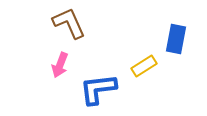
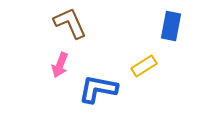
brown L-shape: moved 1 px right
blue rectangle: moved 5 px left, 13 px up
blue L-shape: rotated 18 degrees clockwise
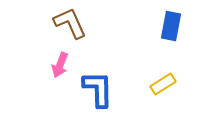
yellow rectangle: moved 19 px right, 18 px down
blue L-shape: rotated 78 degrees clockwise
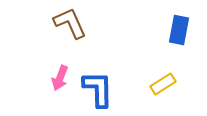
blue rectangle: moved 8 px right, 4 px down
pink arrow: moved 13 px down
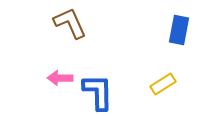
pink arrow: rotated 70 degrees clockwise
blue L-shape: moved 3 px down
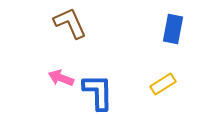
blue rectangle: moved 6 px left, 1 px up
pink arrow: moved 1 px right; rotated 20 degrees clockwise
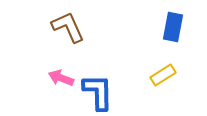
brown L-shape: moved 2 px left, 4 px down
blue rectangle: moved 2 px up
yellow rectangle: moved 9 px up
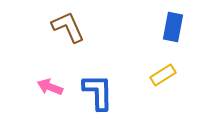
pink arrow: moved 11 px left, 9 px down
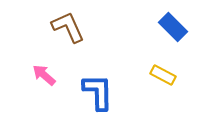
blue rectangle: rotated 56 degrees counterclockwise
yellow rectangle: rotated 60 degrees clockwise
pink arrow: moved 6 px left, 12 px up; rotated 20 degrees clockwise
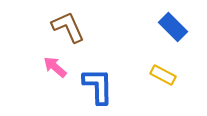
pink arrow: moved 11 px right, 8 px up
blue L-shape: moved 6 px up
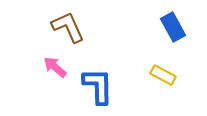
blue rectangle: rotated 16 degrees clockwise
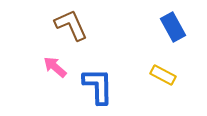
brown L-shape: moved 3 px right, 2 px up
